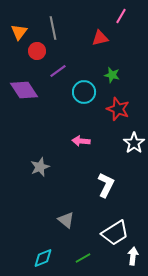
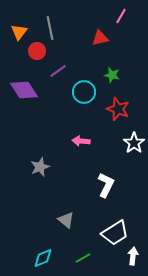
gray line: moved 3 px left
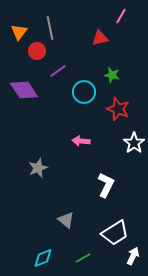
gray star: moved 2 px left, 1 px down
white arrow: rotated 18 degrees clockwise
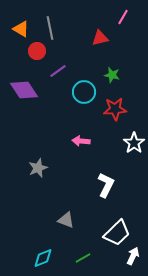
pink line: moved 2 px right, 1 px down
orange triangle: moved 2 px right, 3 px up; rotated 36 degrees counterclockwise
red star: moved 3 px left; rotated 25 degrees counterclockwise
gray triangle: rotated 18 degrees counterclockwise
white trapezoid: moved 2 px right; rotated 12 degrees counterclockwise
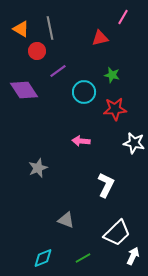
white star: rotated 25 degrees counterclockwise
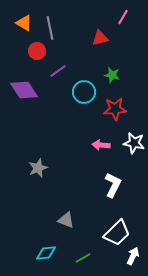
orange triangle: moved 3 px right, 6 px up
pink arrow: moved 20 px right, 4 px down
white L-shape: moved 7 px right
cyan diamond: moved 3 px right, 5 px up; rotated 15 degrees clockwise
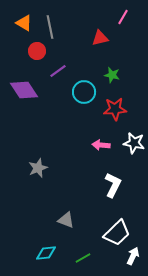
gray line: moved 1 px up
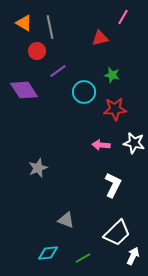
cyan diamond: moved 2 px right
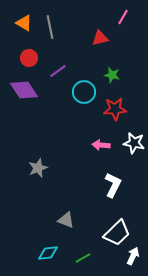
red circle: moved 8 px left, 7 px down
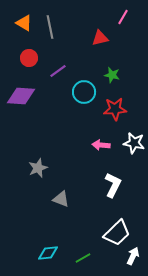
purple diamond: moved 3 px left, 6 px down; rotated 52 degrees counterclockwise
gray triangle: moved 5 px left, 21 px up
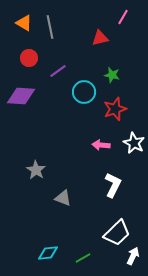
red star: rotated 15 degrees counterclockwise
white star: rotated 15 degrees clockwise
gray star: moved 2 px left, 2 px down; rotated 18 degrees counterclockwise
gray triangle: moved 2 px right, 1 px up
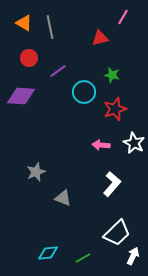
gray star: moved 2 px down; rotated 18 degrees clockwise
white L-shape: moved 1 px left, 1 px up; rotated 15 degrees clockwise
